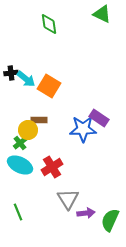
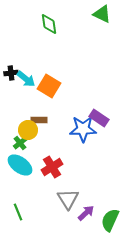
cyan ellipse: rotated 10 degrees clockwise
purple arrow: rotated 36 degrees counterclockwise
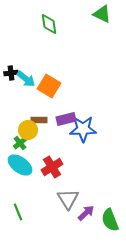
purple rectangle: moved 33 px left, 1 px down; rotated 48 degrees counterclockwise
green semicircle: rotated 45 degrees counterclockwise
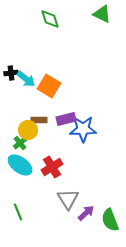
green diamond: moved 1 px right, 5 px up; rotated 10 degrees counterclockwise
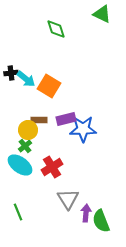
green diamond: moved 6 px right, 10 px down
green cross: moved 5 px right, 3 px down
purple arrow: rotated 42 degrees counterclockwise
green semicircle: moved 9 px left, 1 px down
